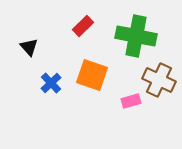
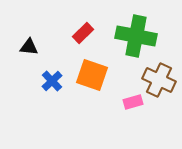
red rectangle: moved 7 px down
black triangle: rotated 42 degrees counterclockwise
blue cross: moved 1 px right, 2 px up
pink rectangle: moved 2 px right, 1 px down
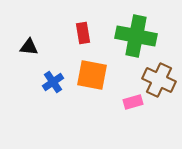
red rectangle: rotated 55 degrees counterclockwise
orange square: rotated 8 degrees counterclockwise
blue cross: moved 1 px right, 1 px down; rotated 10 degrees clockwise
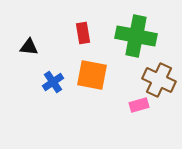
pink rectangle: moved 6 px right, 3 px down
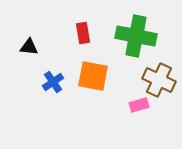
orange square: moved 1 px right, 1 px down
